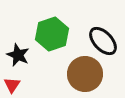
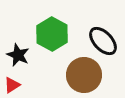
green hexagon: rotated 12 degrees counterclockwise
brown circle: moved 1 px left, 1 px down
red triangle: rotated 24 degrees clockwise
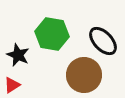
green hexagon: rotated 20 degrees counterclockwise
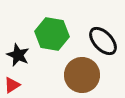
brown circle: moved 2 px left
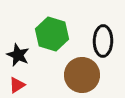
green hexagon: rotated 8 degrees clockwise
black ellipse: rotated 44 degrees clockwise
red triangle: moved 5 px right
